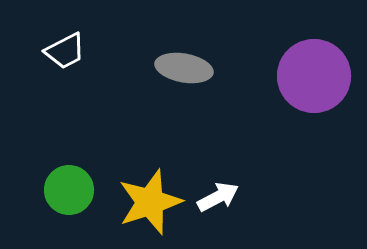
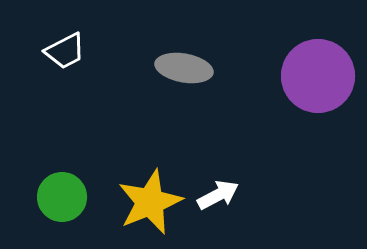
purple circle: moved 4 px right
green circle: moved 7 px left, 7 px down
white arrow: moved 2 px up
yellow star: rotated 4 degrees counterclockwise
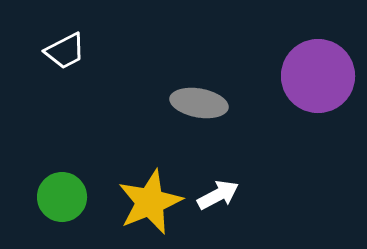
gray ellipse: moved 15 px right, 35 px down
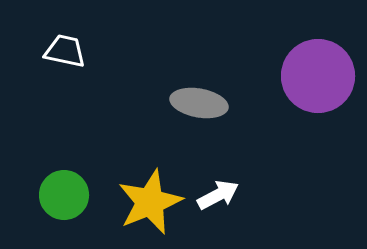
white trapezoid: rotated 141 degrees counterclockwise
green circle: moved 2 px right, 2 px up
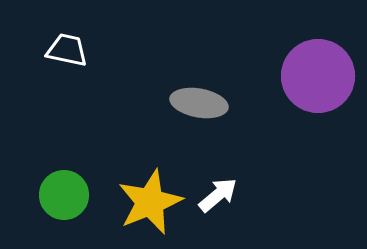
white trapezoid: moved 2 px right, 1 px up
white arrow: rotated 12 degrees counterclockwise
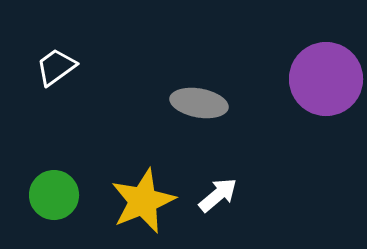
white trapezoid: moved 11 px left, 17 px down; rotated 48 degrees counterclockwise
purple circle: moved 8 px right, 3 px down
green circle: moved 10 px left
yellow star: moved 7 px left, 1 px up
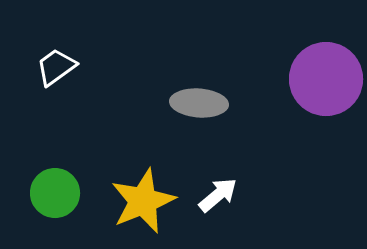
gray ellipse: rotated 6 degrees counterclockwise
green circle: moved 1 px right, 2 px up
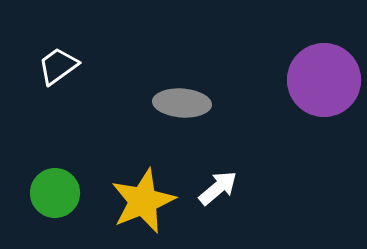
white trapezoid: moved 2 px right, 1 px up
purple circle: moved 2 px left, 1 px down
gray ellipse: moved 17 px left
white arrow: moved 7 px up
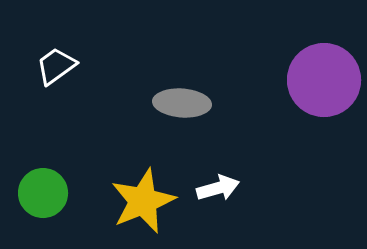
white trapezoid: moved 2 px left
white arrow: rotated 24 degrees clockwise
green circle: moved 12 px left
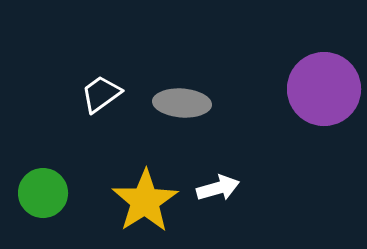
white trapezoid: moved 45 px right, 28 px down
purple circle: moved 9 px down
yellow star: moved 2 px right; rotated 10 degrees counterclockwise
